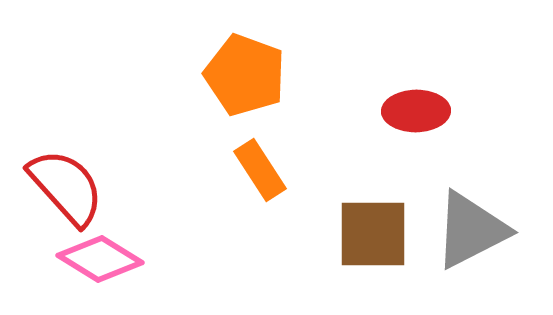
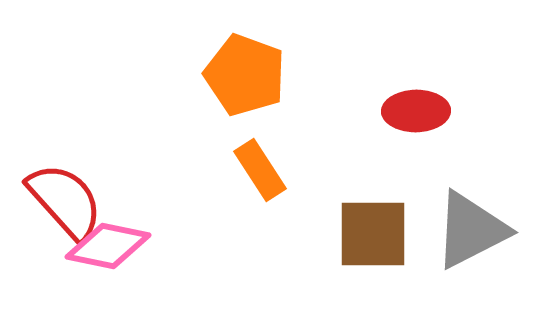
red semicircle: moved 1 px left, 14 px down
pink diamond: moved 8 px right, 13 px up; rotated 20 degrees counterclockwise
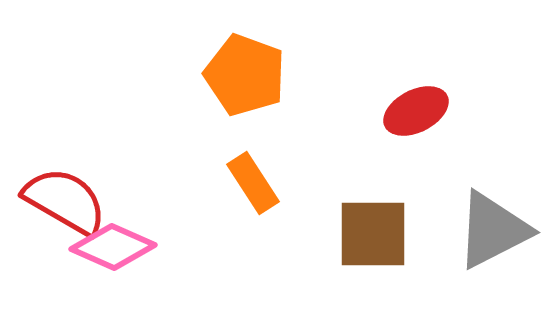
red ellipse: rotated 26 degrees counterclockwise
orange rectangle: moved 7 px left, 13 px down
red semicircle: rotated 18 degrees counterclockwise
gray triangle: moved 22 px right
pink diamond: moved 5 px right, 1 px down; rotated 12 degrees clockwise
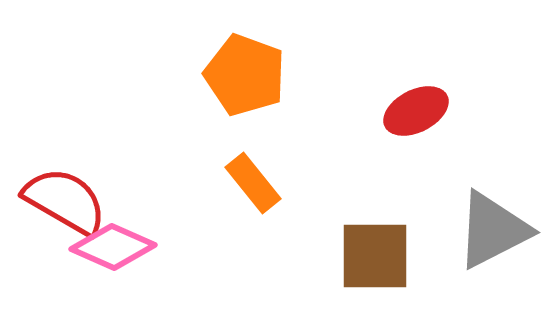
orange rectangle: rotated 6 degrees counterclockwise
brown square: moved 2 px right, 22 px down
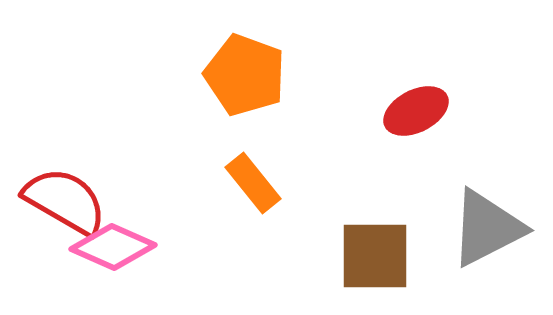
gray triangle: moved 6 px left, 2 px up
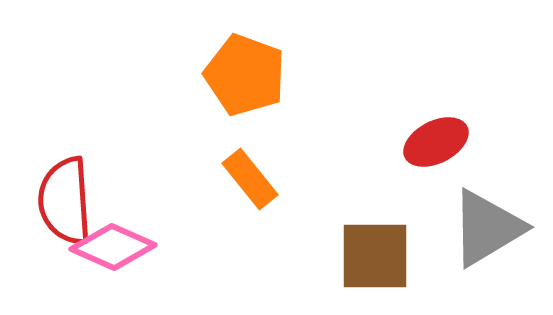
red ellipse: moved 20 px right, 31 px down
orange rectangle: moved 3 px left, 4 px up
red semicircle: rotated 124 degrees counterclockwise
gray triangle: rotated 4 degrees counterclockwise
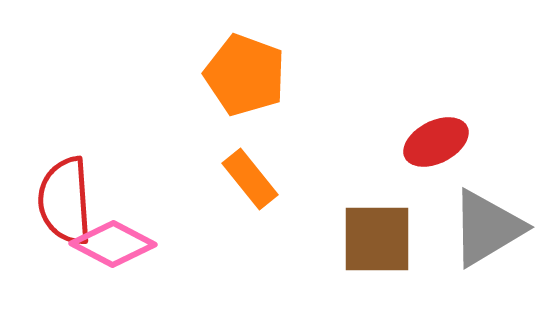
pink diamond: moved 3 px up; rotated 4 degrees clockwise
brown square: moved 2 px right, 17 px up
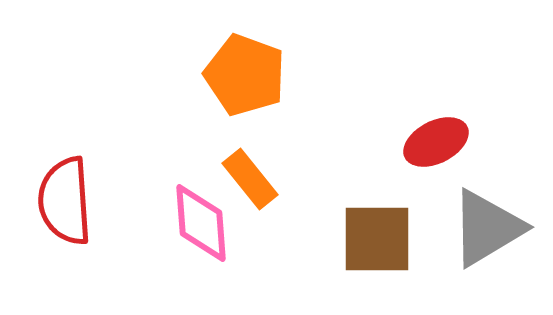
pink diamond: moved 88 px right, 21 px up; rotated 58 degrees clockwise
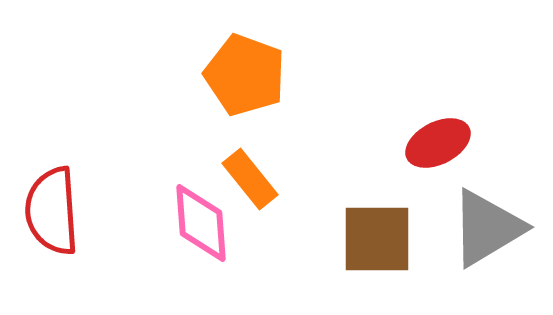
red ellipse: moved 2 px right, 1 px down
red semicircle: moved 13 px left, 10 px down
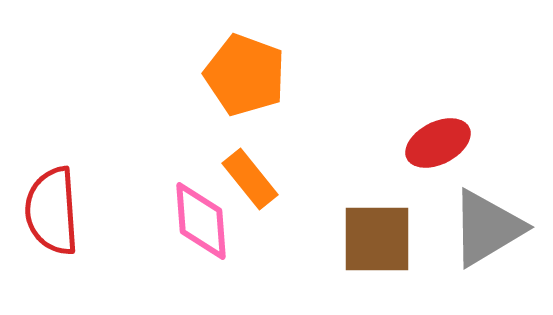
pink diamond: moved 2 px up
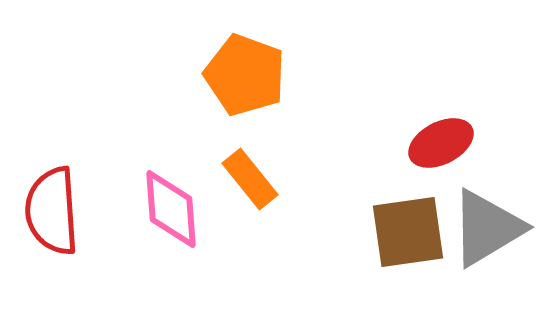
red ellipse: moved 3 px right
pink diamond: moved 30 px left, 12 px up
brown square: moved 31 px right, 7 px up; rotated 8 degrees counterclockwise
